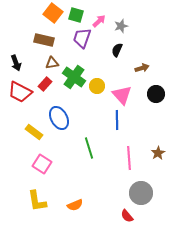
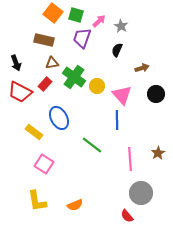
gray star: rotated 24 degrees counterclockwise
green line: moved 3 px right, 3 px up; rotated 35 degrees counterclockwise
pink line: moved 1 px right, 1 px down
pink square: moved 2 px right
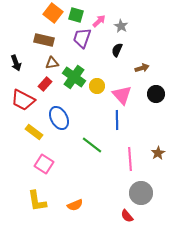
red trapezoid: moved 3 px right, 8 px down
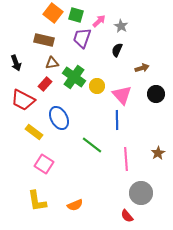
pink line: moved 4 px left
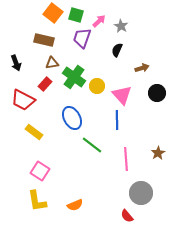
black circle: moved 1 px right, 1 px up
blue ellipse: moved 13 px right
pink square: moved 4 px left, 7 px down
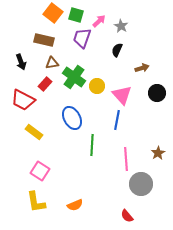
black arrow: moved 5 px right, 1 px up
blue line: rotated 12 degrees clockwise
green line: rotated 55 degrees clockwise
gray circle: moved 9 px up
yellow L-shape: moved 1 px left, 1 px down
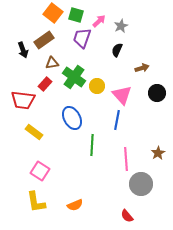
gray star: rotated 16 degrees clockwise
brown rectangle: rotated 48 degrees counterclockwise
black arrow: moved 2 px right, 12 px up
red trapezoid: rotated 20 degrees counterclockwise
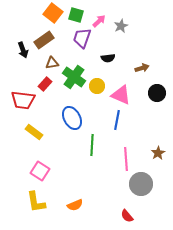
black semicircle: moved 9 px left, 8 px down; rotated 120 degrees counterclockwise
pink triangle: moved 1 px left; rotated 25 degrees counterclockwise
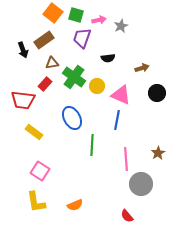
pink arrow: moved 1 px up; rotated 32 degrees clockwise
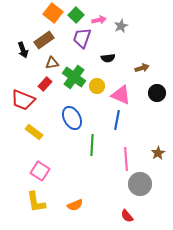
green square: rotated 28 degrees clockwise
red trapezoid: rotated 15 degrees clockwise
gray circle: moved 1 px left
